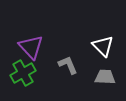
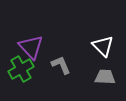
gray L-shape: moved 7 px left
green cross: moved 2 px left, 4 px up
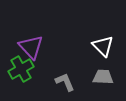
gray L-shape: moved 4 px right, 17 px down
gray trapezoid: moved 2 px left
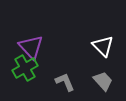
green cross: moved 4 px right, 1 px up
gray trapezoid: moved 4 px down; rotated 45 degrees clockwise
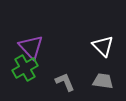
gray trapezoid: rotated 40 degrees counterclockwise
